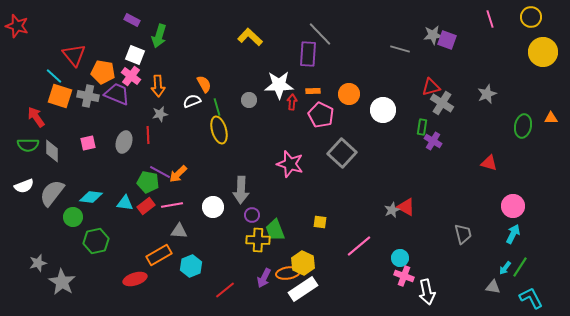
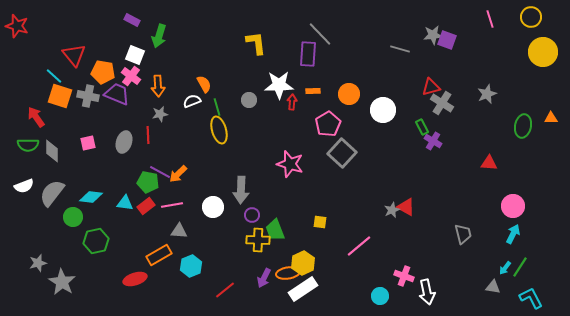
yellow L-shape at (250, 37): moved 6 px right, 6 px down; rotated 40 degrees clockwise
pink pentagon at (321, 115): moved 7 px right, 9 px down; rotated 15 degrees clockwise
green rectangle at (422, 127): rotated 35 degrees counterclockwise
red triangle at (489, 163): rotated 12 degrees counterclockwise
cyan circle at (400, 258): moved 20 px left, 38 px down
yellow hexagon at (303, 263): rotated 10 degrees clockwise
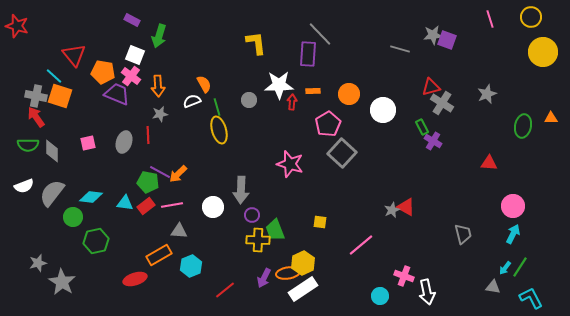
gray cross at (88, 96): moved 52 px left
pink line at (359, 246): moved 2 px right, 1 px up
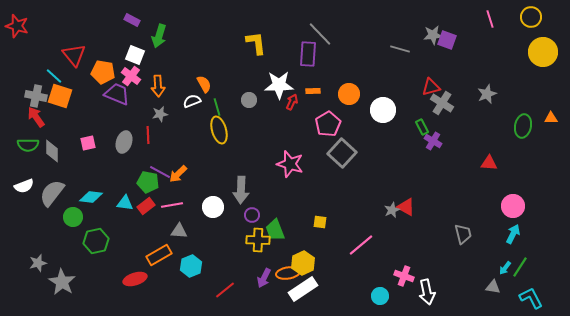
red arrow at (292, 102): rotated 21 degrees clockwise
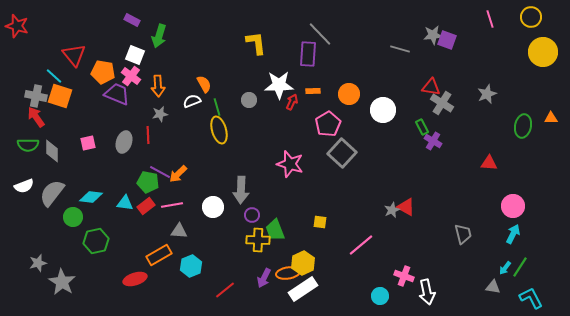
red triangle at (431, 87): rotated 24 degrees clockwise
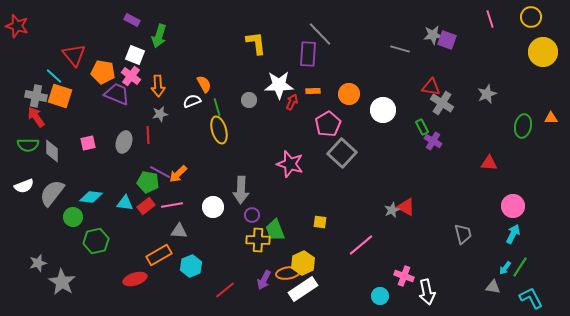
purple arrow at (264, 278): moved 2 px down
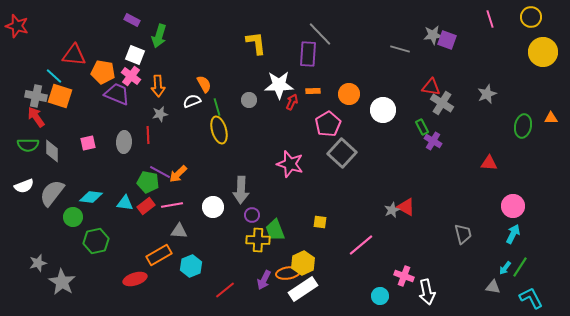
red triangle at (74, 55): rotated 45 degrees counterclockwise
gray ellipse at (124, 142): rotated 15 degrees counterclockwise
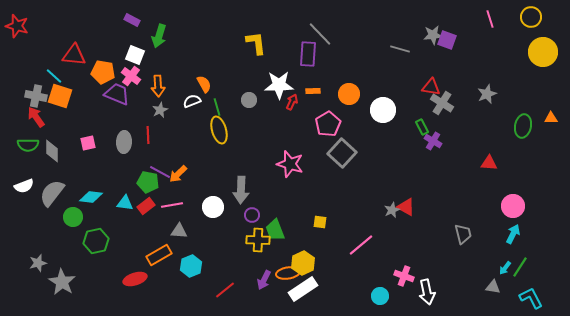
gray star at (160, 114): moved 4 px up; rotated 14 degrees counterclockwise
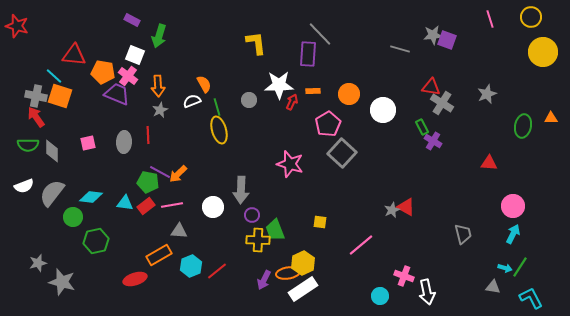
pink cross at (131, 76): moved 3 px left
cyan arrow at (505, 268): rotated 112 degrees counterclockwise
gray star at (62, 282): rotated 16 degrees counterclockwise
red line at (225, 290): moved 8 px left, 19 px up
